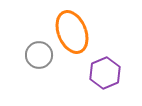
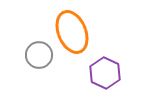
purple hexagon: rotated 12 degrees counterclockwise
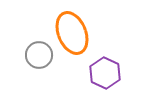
orange ellipse: moved 1 px down
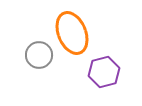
purple hexagon: moved 1 px left, 1 px up; rotated 20 degrees clockwise
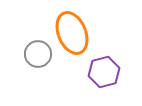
gray circle: moved 1 px left, 1 px up
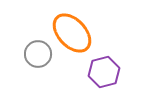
orange ellipse: rotated 21 degrees counterclockwise
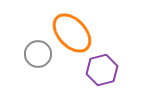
purple hexagon: moved 2 px left, 2 px up
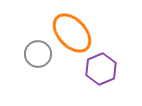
purple hexagon: moved 1 px left, 1 px up; rotated 8 degrees counterclockwise
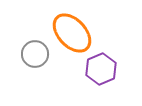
gray circle: moved 3 px left
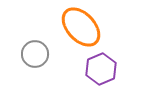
orange ellipse: moved 9 px right, 6 px up
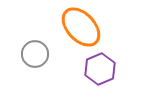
purple hexagon: moved 1 px left
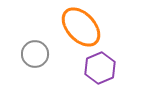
purple hexagon: moved 1 px up
